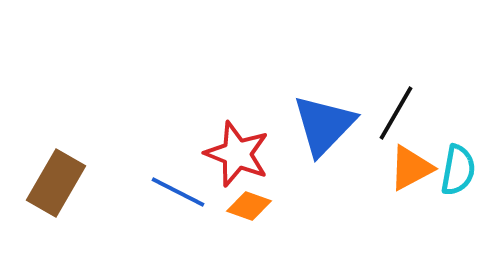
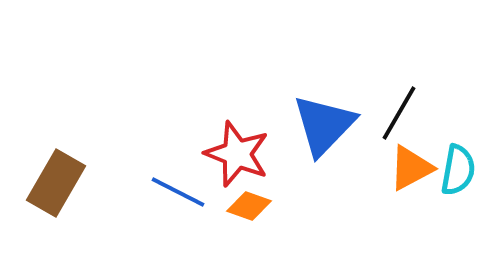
black line: moved 3 px right
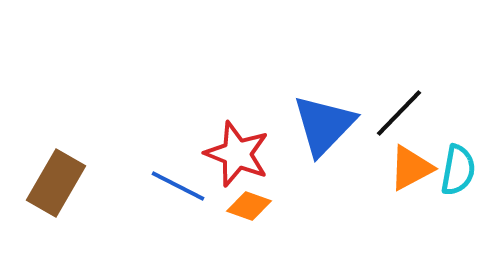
black line: rotated 14 degrees clockwise
blue line: moved 6 px up
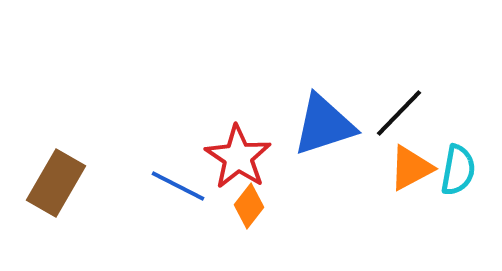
blue triangle: rotated 28 degrees clockwise
red star: moved 1 px right, 3 px down; rotated 12 degrees clockwise
orange diamond: rotated 72 degrees counterclockwise
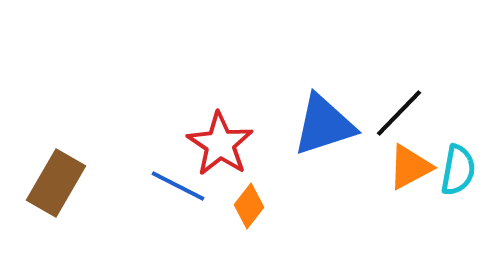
red star: moved 18 px left, 13 px up
orange triangle: moved 1 px left, 1 px up
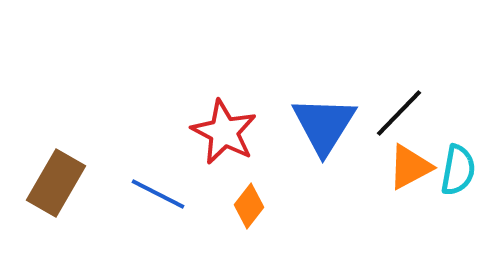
blue triangle: rotated 40 degrees counterclockwise
red star: moved 4 px right, 12 px up; rotated 6 degrees counterclockwise
blue line: moved 20 px left, 8 px down
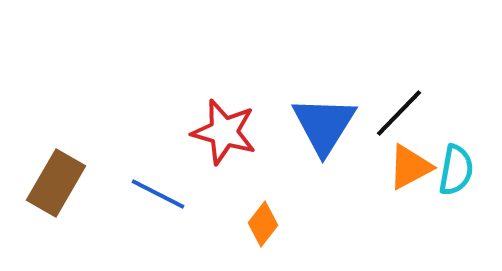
red star: rotated 12 degrees counterclockwise
cyan semicircle: moved 2 px left
orange diamond: moved 14 px right, 18 px down
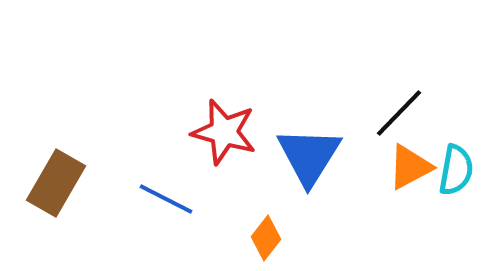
blue triangle: moved 15 px left, 31 px down
blue line: moved 8 px right, 5 px down
orange diamond: moved 3 px right, 14 px down
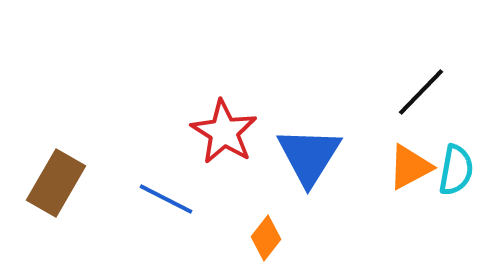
black line: moved 22 px right, 21 px up
red star: rotated 16 degrees clockwise
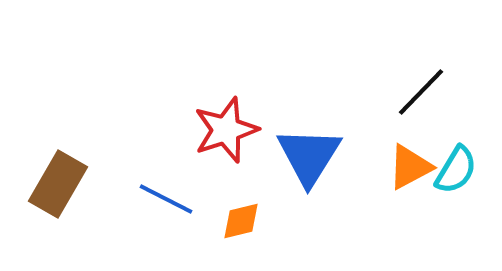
red star: moved 2 px right, 2 px up; rotated 22 degrees clockwise
cyan semicircle: rotated 21 degrees clockwise
brown rectangle: moved 2 px right, 1 px down
orange diamond: moved 25 px left, 17 px up; rotated 39 degrees clockwise
